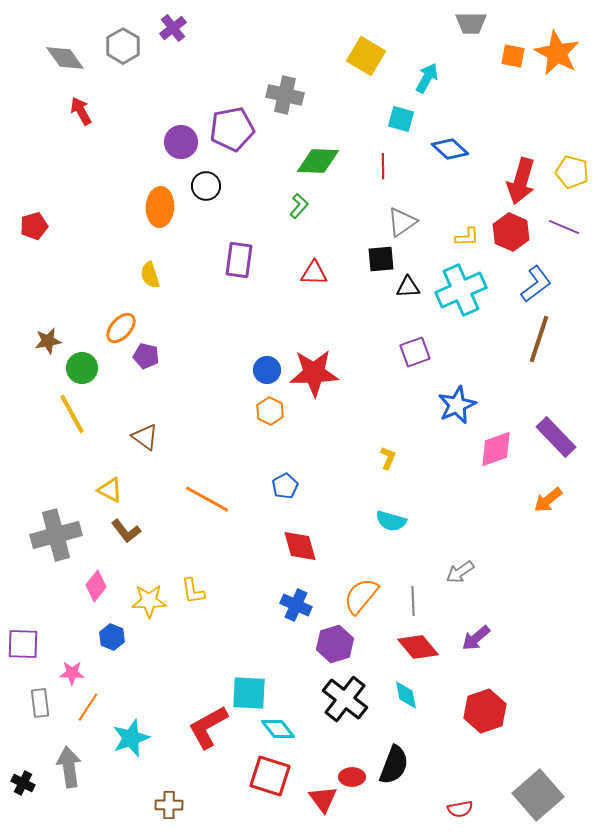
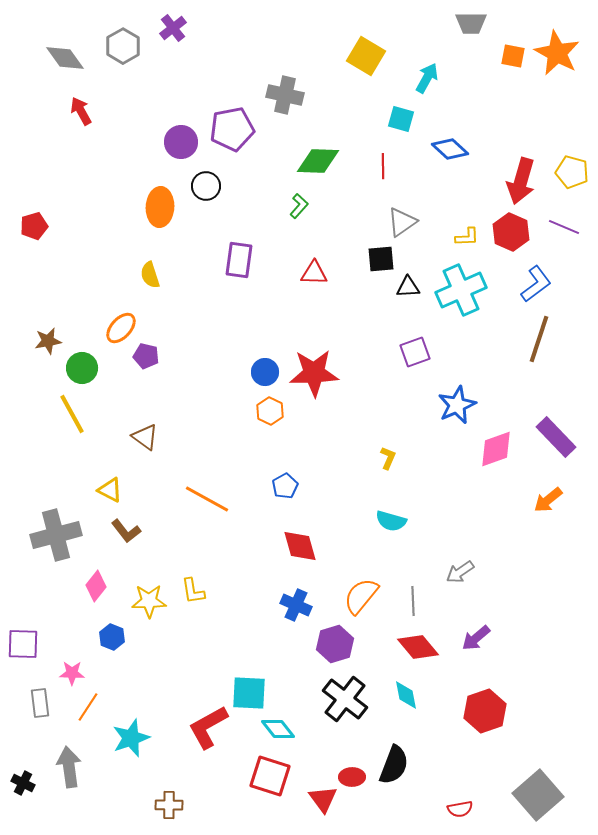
blue circle at (267, 370): moved 2 px left, 2 px down
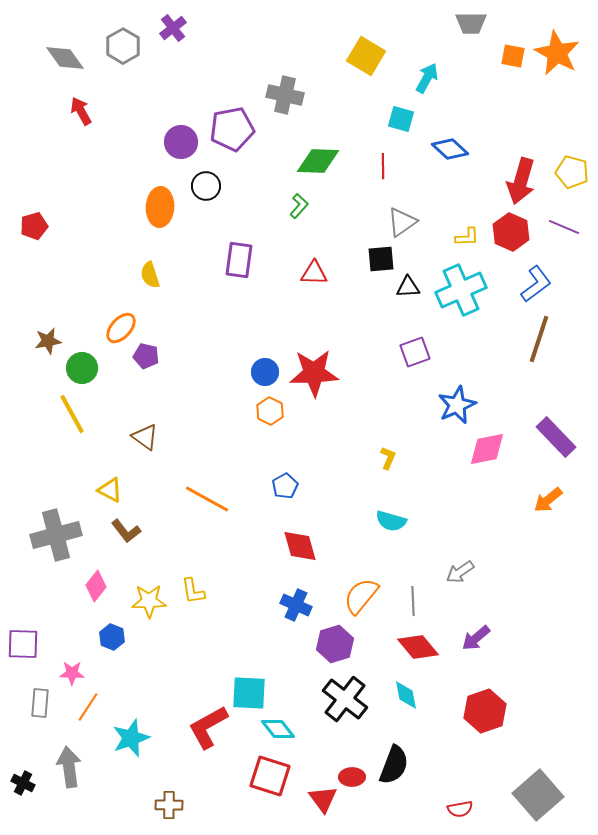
pink diamond at (496, 449): moved 9 px left; rotated 9 degrees clockwise
gray rectangle at (40, 703): rotated 12 degrees clockwise
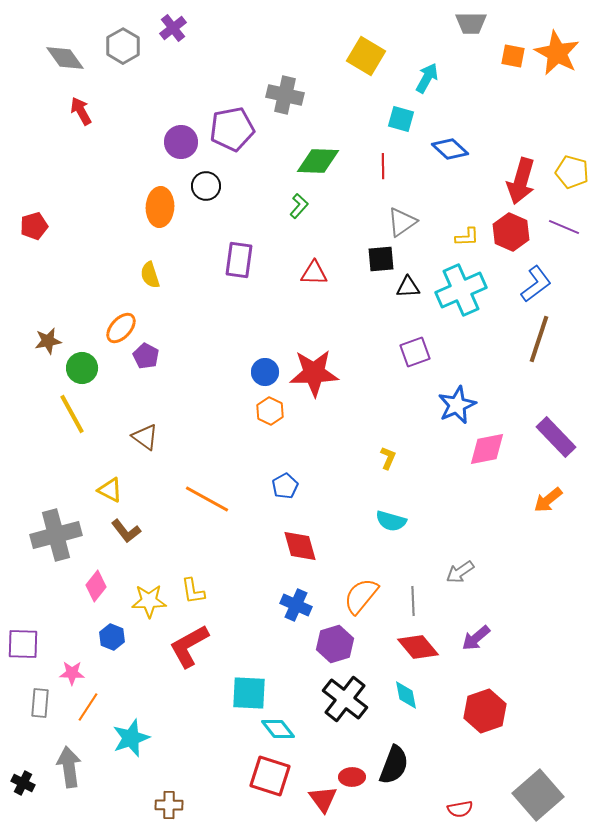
purple pentagon at (146, 356): rotated 15 degrees clockwise
red L-shape at (208, 727): moved 19 px left, 81 px up
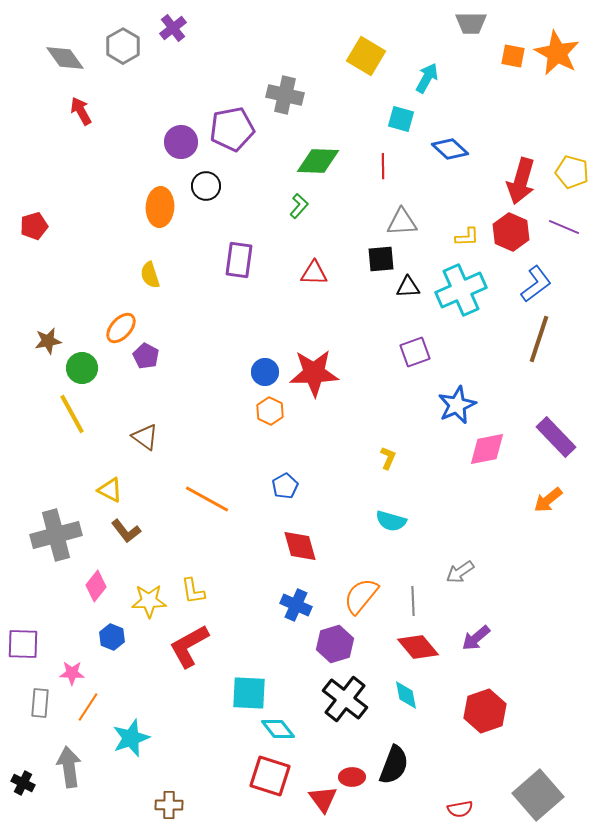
gray triangle at (402, 222): rotated 32 degrees clockwise
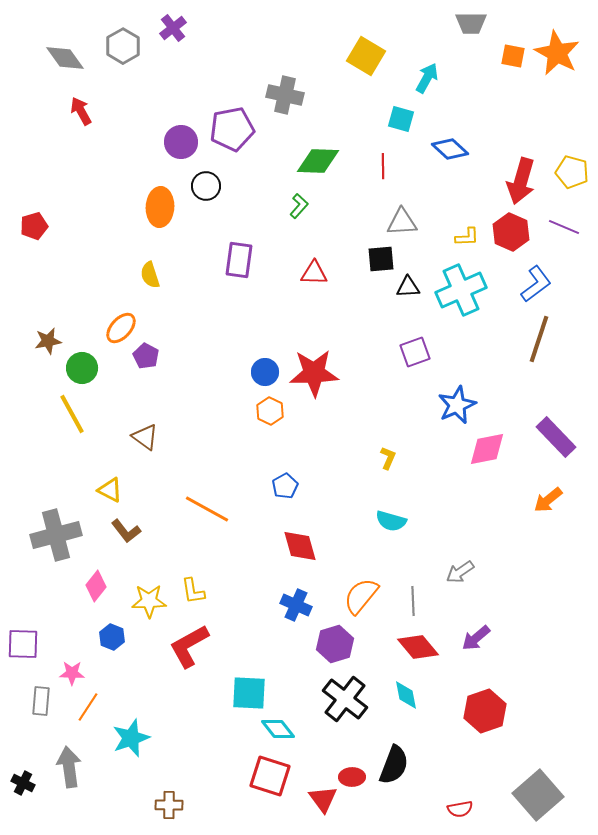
orange line at (207, 499): moved 10 px down
gray rectangle at (40, 703): moved 1 px right, 2 px up
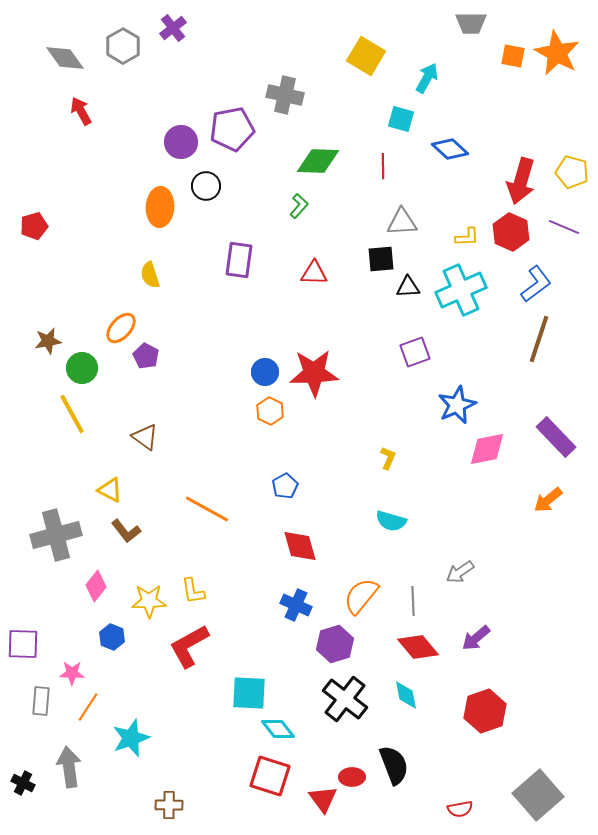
black semicircle at (394, 765): rotated 42 degrees counterclockwise
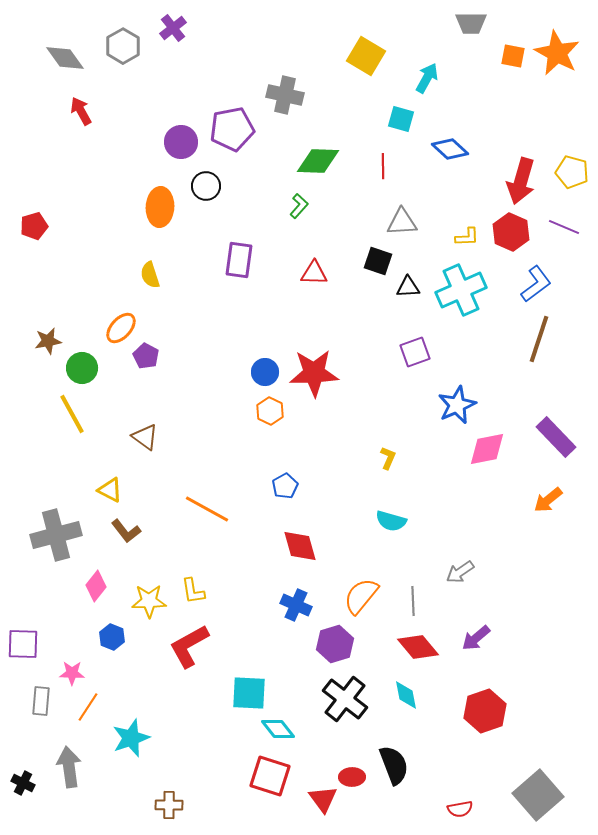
black square at (381, 259): moved 3 px left, 2 px down; rotated 24 degrees clockwise
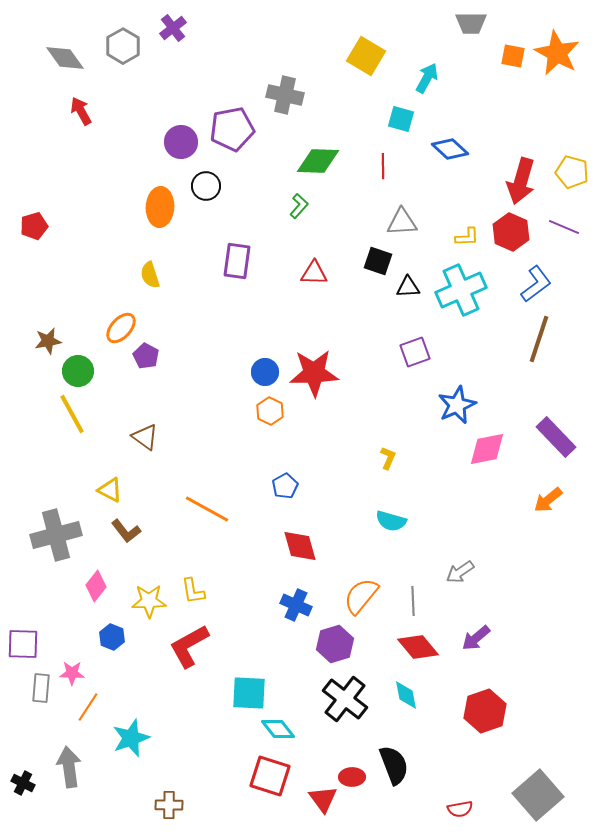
purple rectangle at (239, 260): moved 2 px left, 1 px down
green circle at (82, 368): moved 4 px left, 3 px down
gray rectangle at (41, 701): moved 13 px up
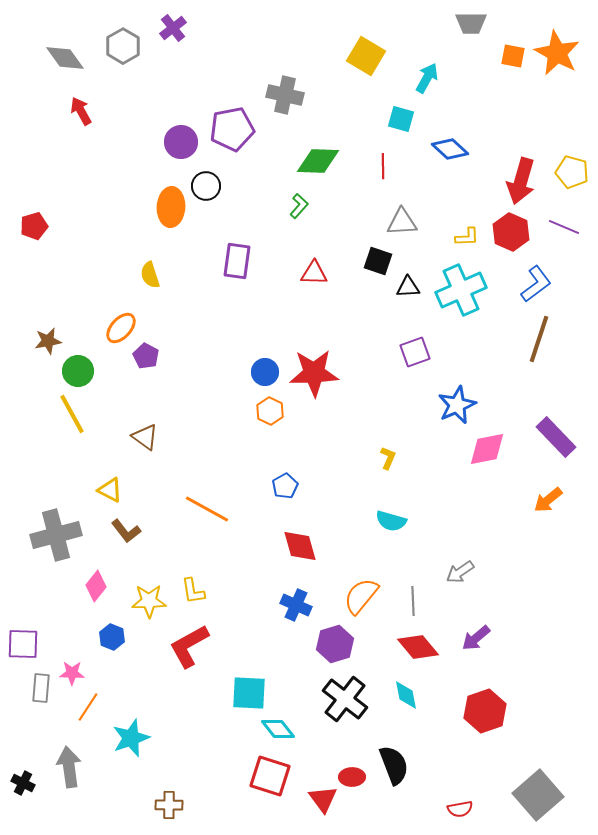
orange ellipse at (160, 207): moved 11 px right
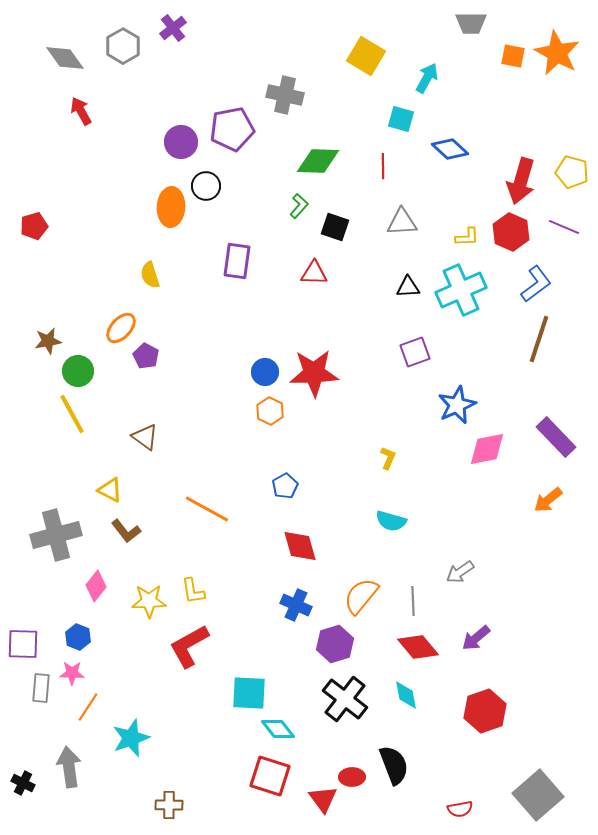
black square at (378, 261): moved 43 px left, 34 px up
blue hexagon at (112, 637): moved 34 px left
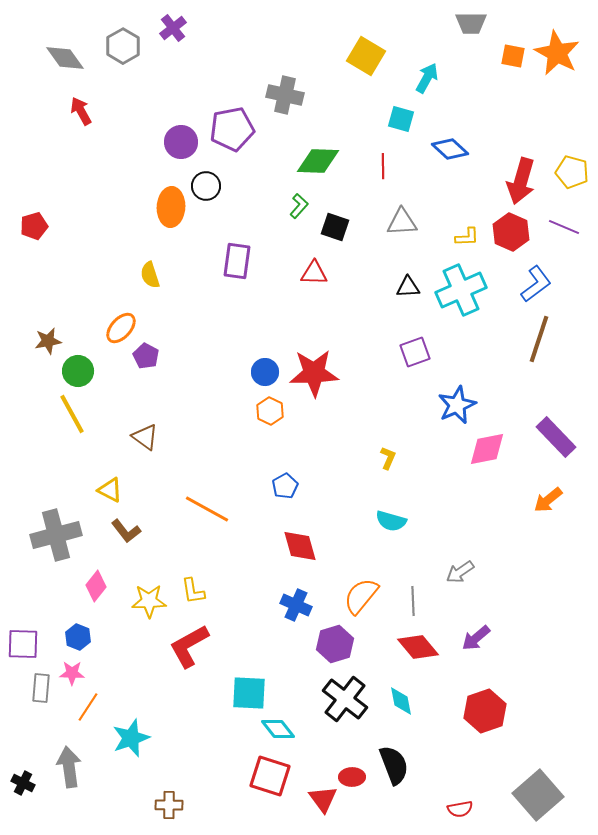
cyan diamond at (406, 695): moved 5 px left, 6 px down
